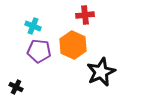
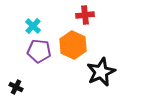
cyan cross: rotated 21 degrees clockwise
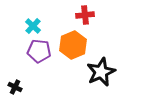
orange hexagon: rotated 12 degrees clockwise
black cross: moved 1 px left
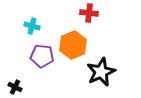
red cross: moved 4 px right, 2 px up; rotated 12 degrees clockwise
cyan cross: moved 1 px left; rotated 28 degrees counterclockwise
purple pentagon: moved 3 px right, 5 px down
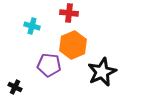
red cross: moved 20 px left
purple pentagon: moved 7 px right, 9 px down
black star: moved 1 px right
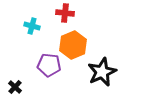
red cross: moved 4 px left
black cross: rotated 16 degrees clockwise
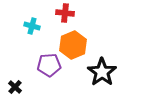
purple pentagon: rotated 10 degrees counterclockwise
black star: rotated 12 degrees counterclockwise
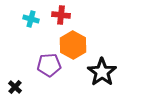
red cross: moved 4 px left, 2 px down
cyan cross: moved 1 px left, 7 px up
orange hexagon: rotated 8 degrees counterclockwise
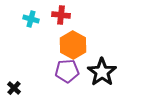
purple pentagon: moved 18 px right, 6 px down
black cross: moved 1 px left, 1 px down
